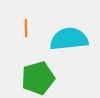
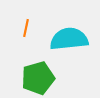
orange line: rotated 12 degrees clockwise
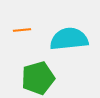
orange line: moved 4 px left, 2 px down; rotated 72 degrees clockwise
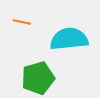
orange line: moved 8 px up; rotated 18 degrees clockwise
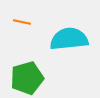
green pentagon: moved 11 px left
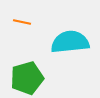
cyan semicircle: moved 1 px right, 3 px down
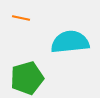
orange line: moved 1 px left, 4 px up
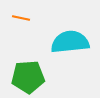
green pentagon: moved 1 px right, 1 px up; rotated 12 degrees clockwise
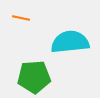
green pentagon: moved 6 px right
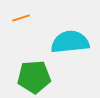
orange line: rotated 30 degrees counterclockwise
